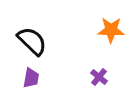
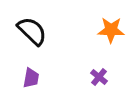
black semicircle: moved 10 px up
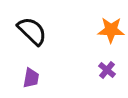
purple cross: moved 8 px right, 7 px up
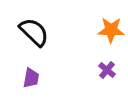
black semicircle: moved 2 px right, 1 px down
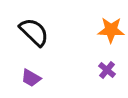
purple trapezoid: rotated 110 degrees clockwise
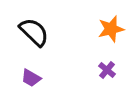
orange star: moved 1 px up; rotated 16 degrees counterclockwise
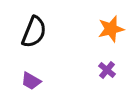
black semicircle: rotated 68 degrees clockwise
purple trapezoid: moved 3 px down
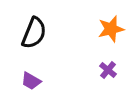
black semicircle: moved 1 px down
purple cross: moved 1 px right
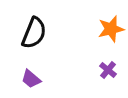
purple trapezoid: moved 2 px up; rotated 10 degrees clockwise
